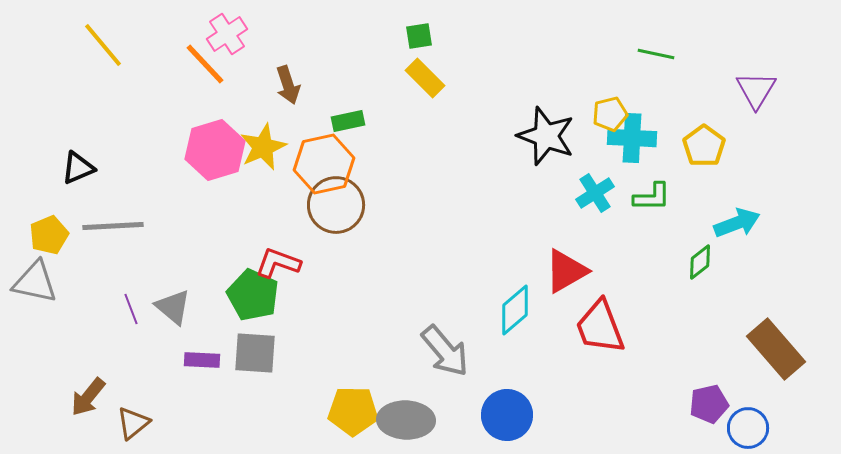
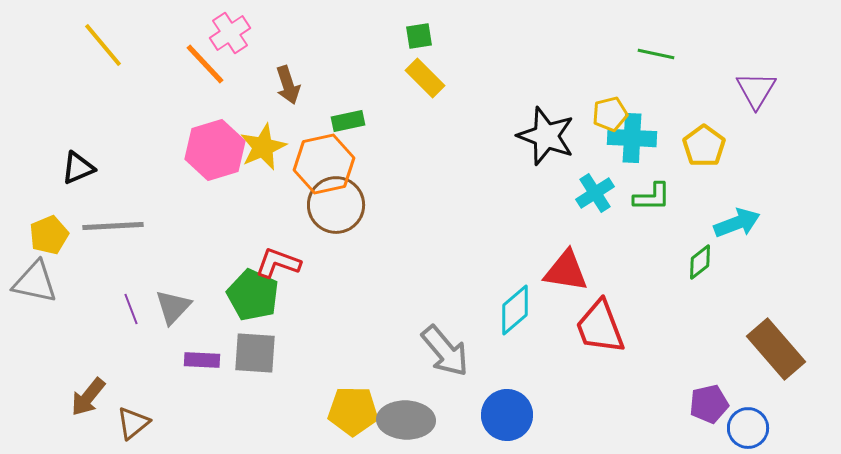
pink cross at (227, 34): moved 3 px right, 1 px up
red triangle at (566, 271): rotated 39 degrees clockwise
gray triangle at (173, 307): rotated 33 degrees clockwise
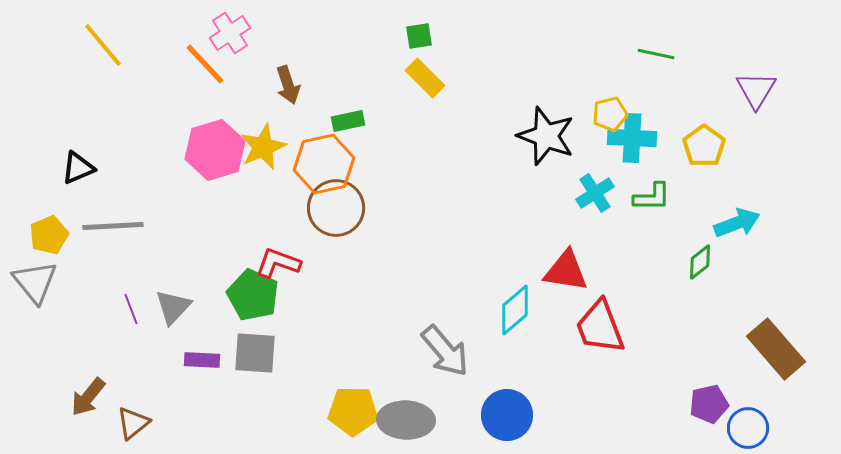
brown circle at (336, 205): moved 3 px down
gray triangle at (35, 282): rotated 39 degrees clockwise
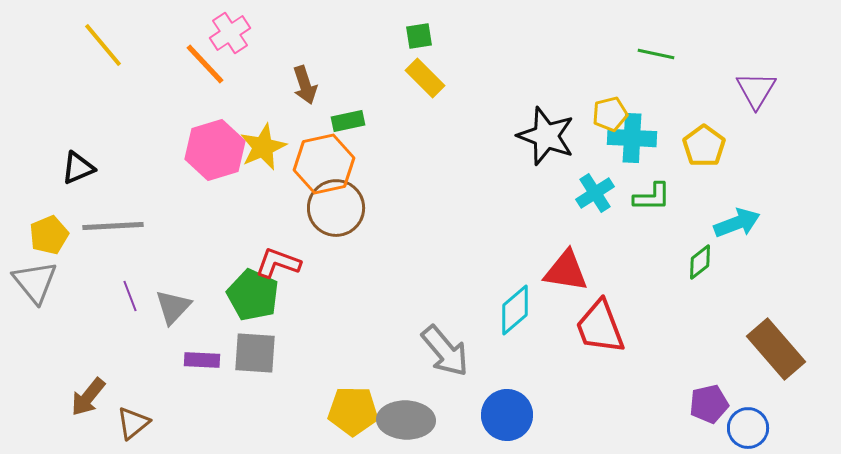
brown arrow at (288, 85): moved 17 px right
purple line at (131, 309): moved 1 px left, 13 px up
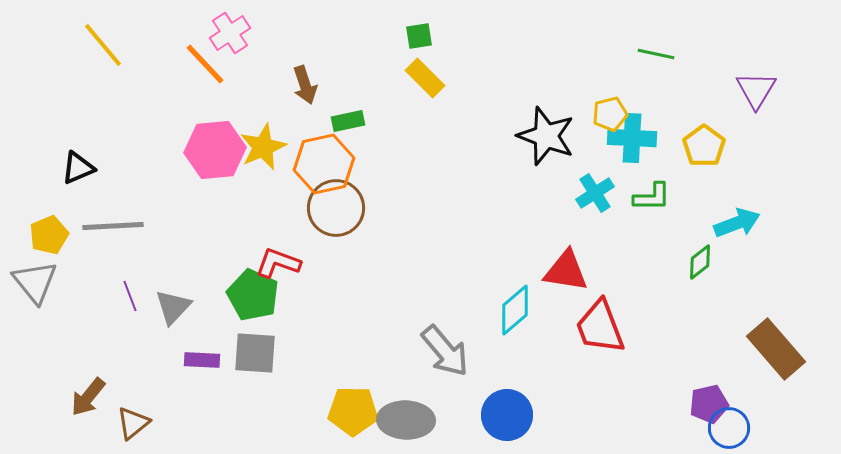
pink hexagon at (215, 150): rotated 12 degrees clockwise
blue circle at (748, 428): moved 19 px left
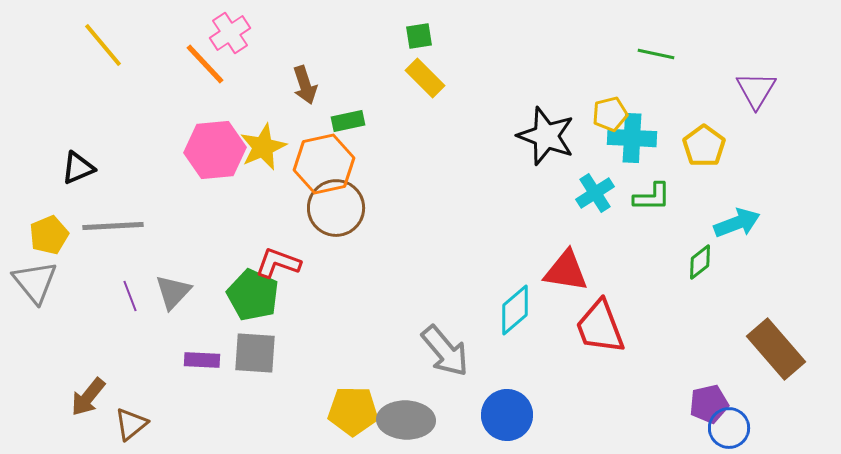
gray triangle at (173, 307): moved 15 px up
brown triangle at (133, 423): moved 2 px left, 1 px down
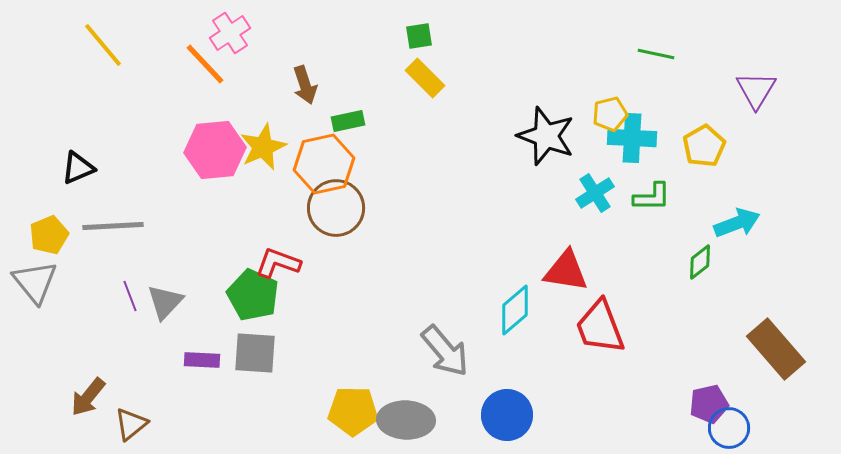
yellow pentagon at (704, 146): rotated 6 degrees clockwise
gray triangle at (173, 292): moved 8 px left, 10 px down
